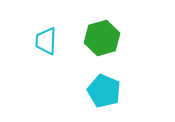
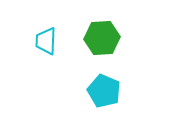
green hexagon: rotated 12 degrees clockwise
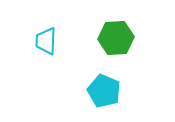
green hexagon: moved 14 px right
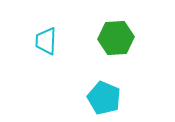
cyan pentagon: moved 7 px down
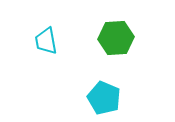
cyan trapezoid: rotated 12 degrees counterclockwise
